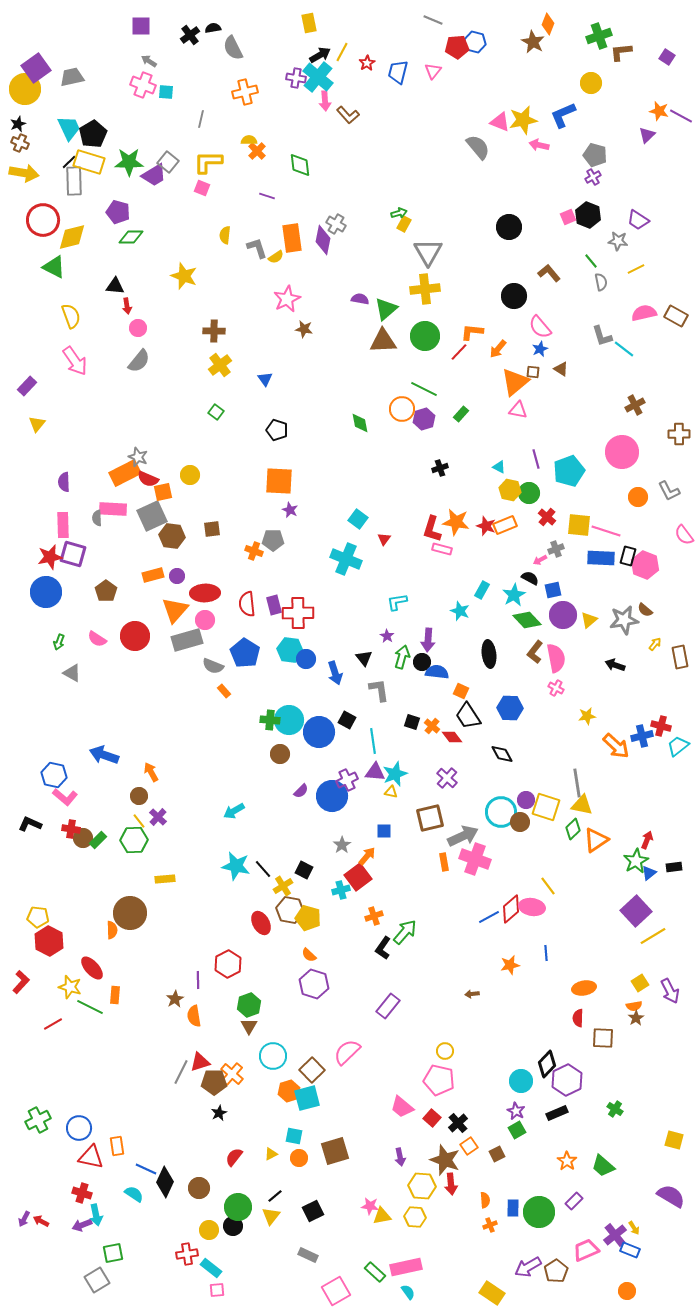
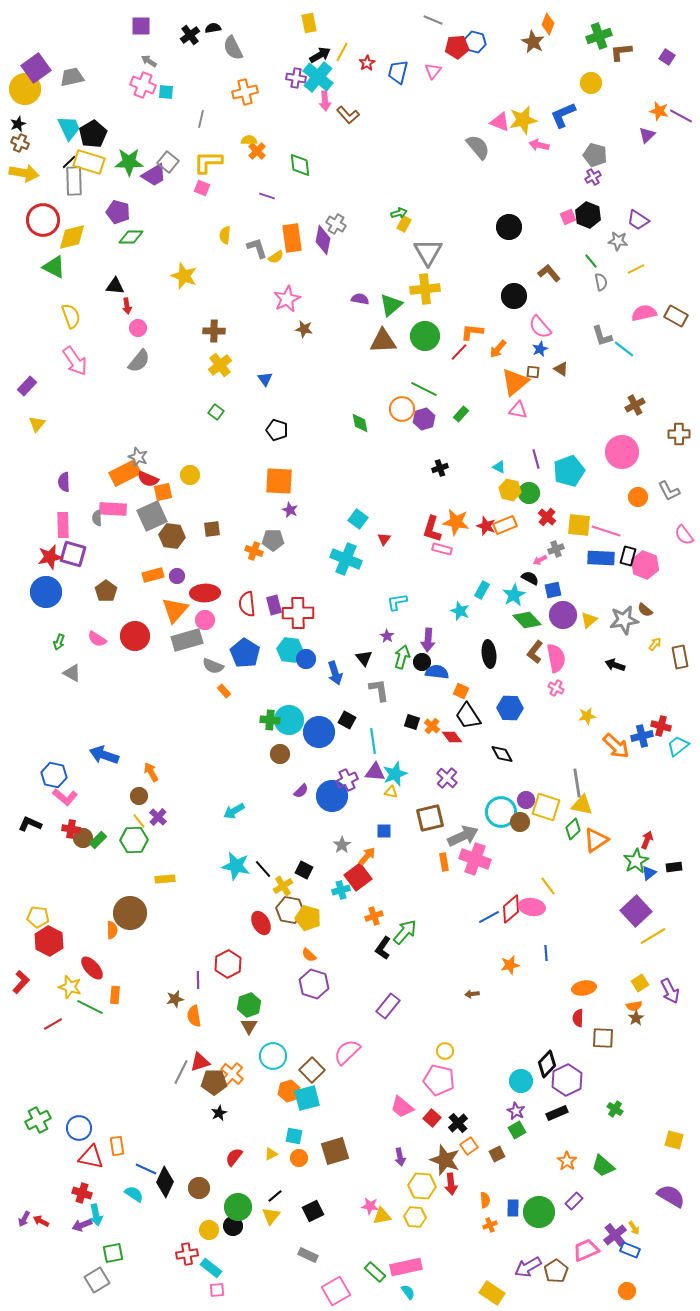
green triangle at (386, 309): moved 5 px right, 4 px up
brown star at (175, 999): rotated 18 degrees clockwise
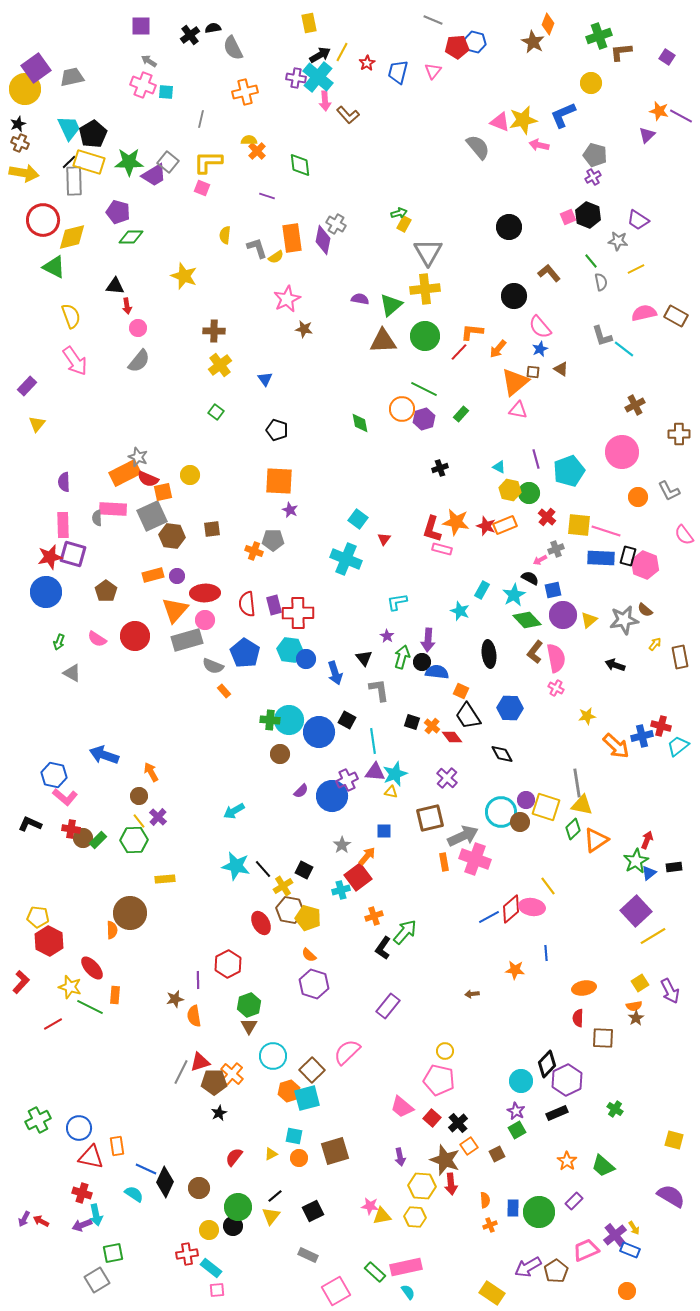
orange star at (510, 965): moved 5 px right, 5 px down; rotated 18 degrees clockwise
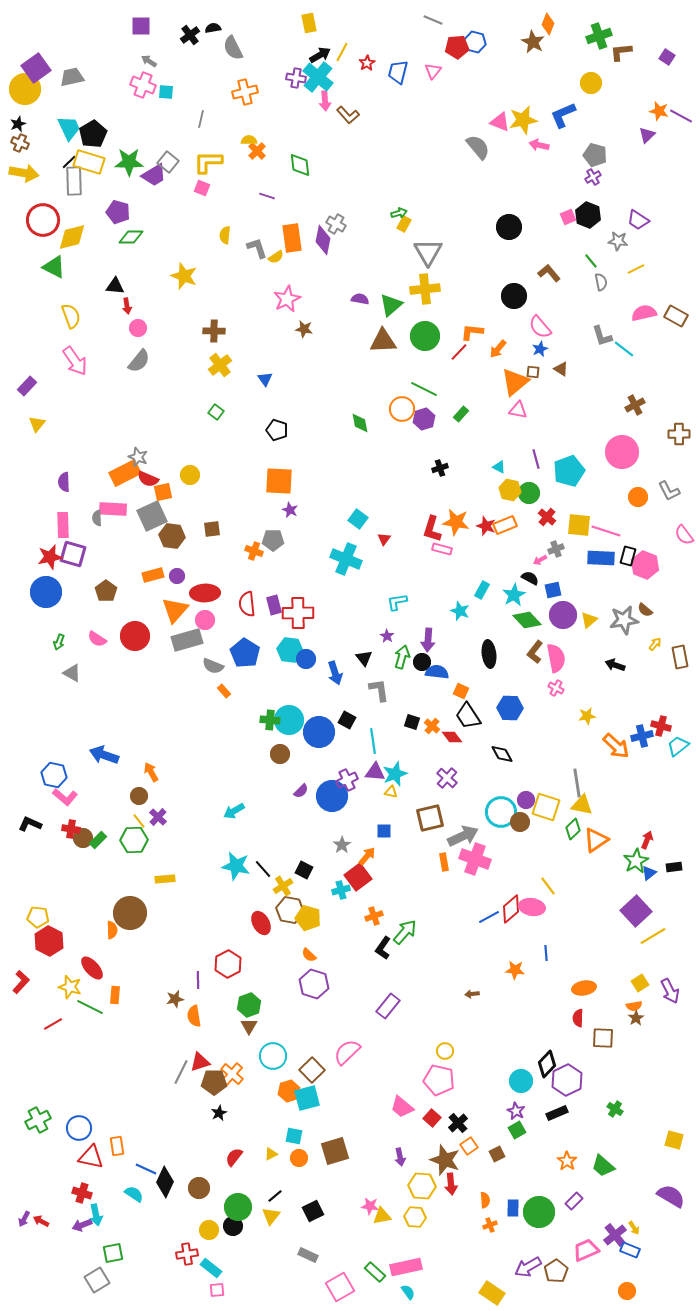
pink square at (336, 1291): moved 4 px right, 4 px up
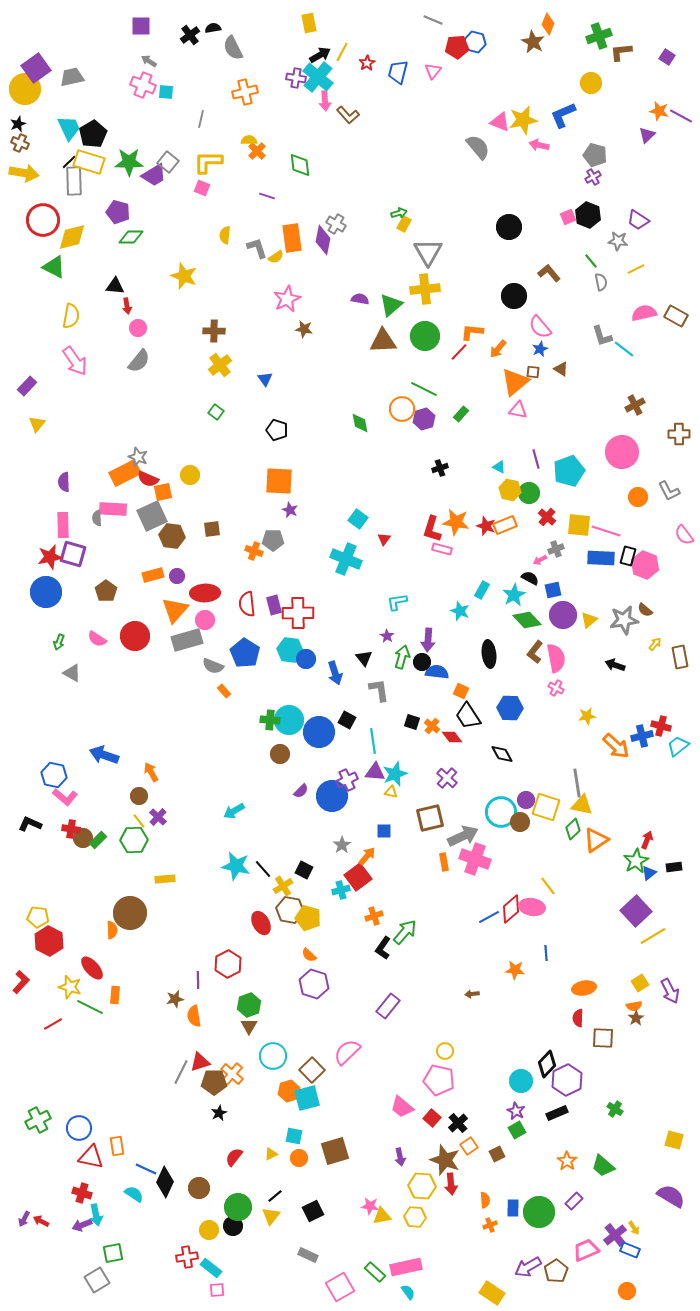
yellow semicircle at (71, 316): rotated 30 degrees clockwise
red cross at (187, 1254): moved 3 px down
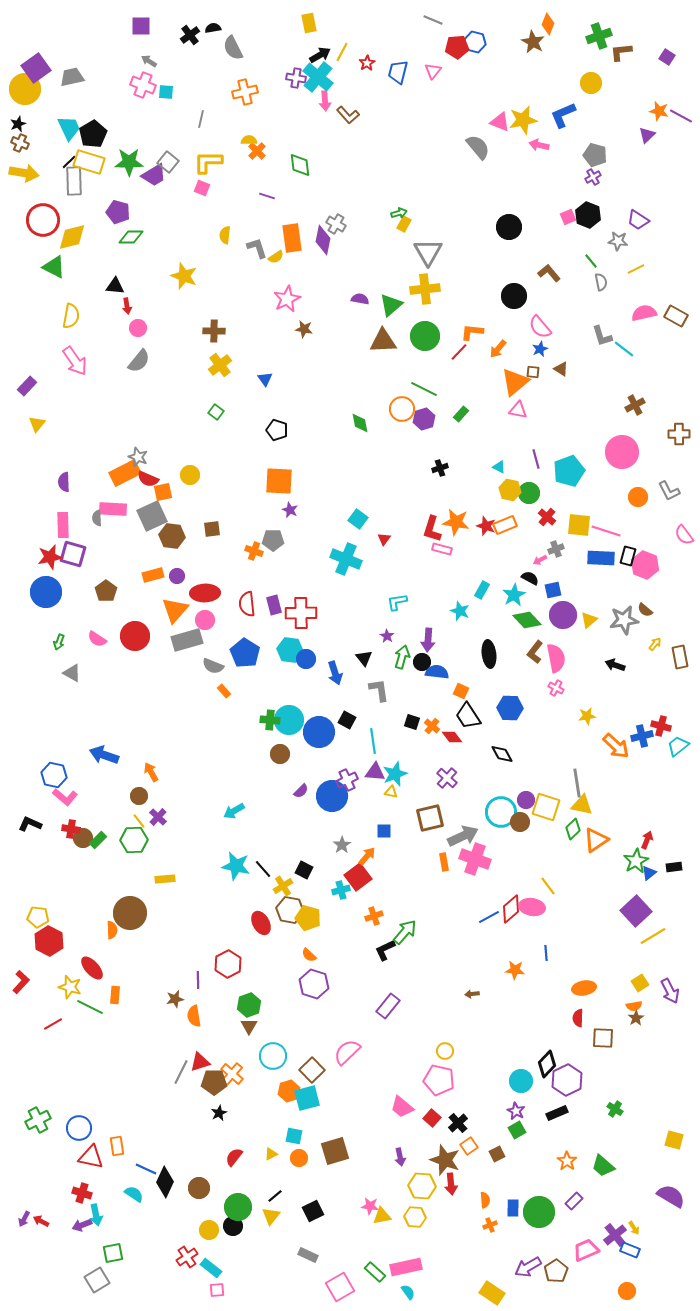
red cross at (298, 613): moved 3 px right
black L-shape at (383, 948): moved 2 px right, 2 px down; rotated 30 degrees clockwise
red cross at (187, 1257): rotated 25 degrees counterclockwise
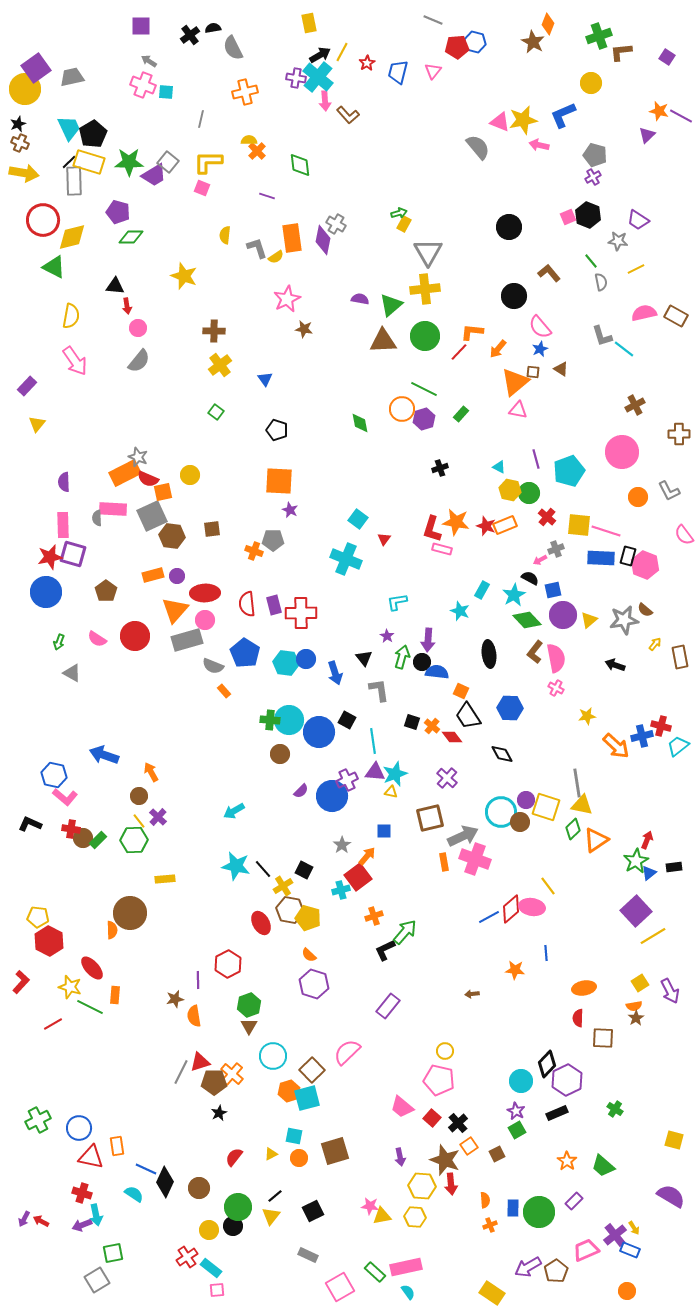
cyan hexagon at (290, 650): moved 4 px left, 13 px down
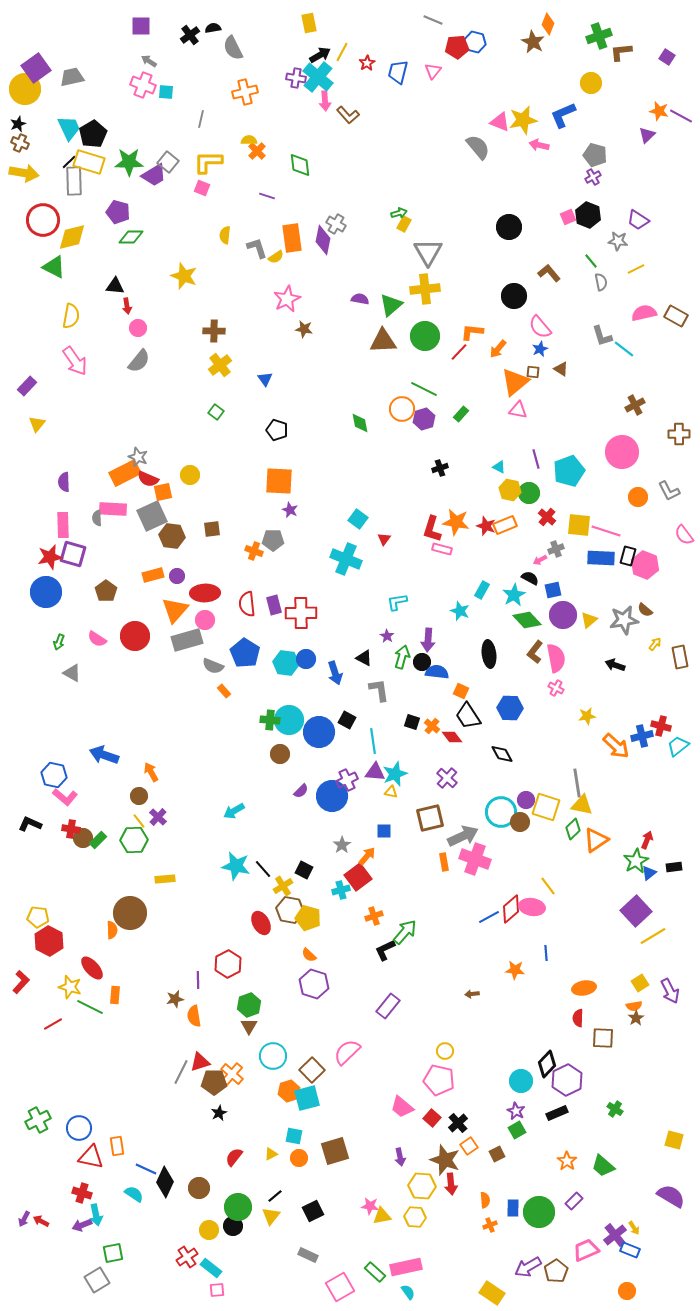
black triangle at (364, 658): rotated 24 degrees counterclockwise
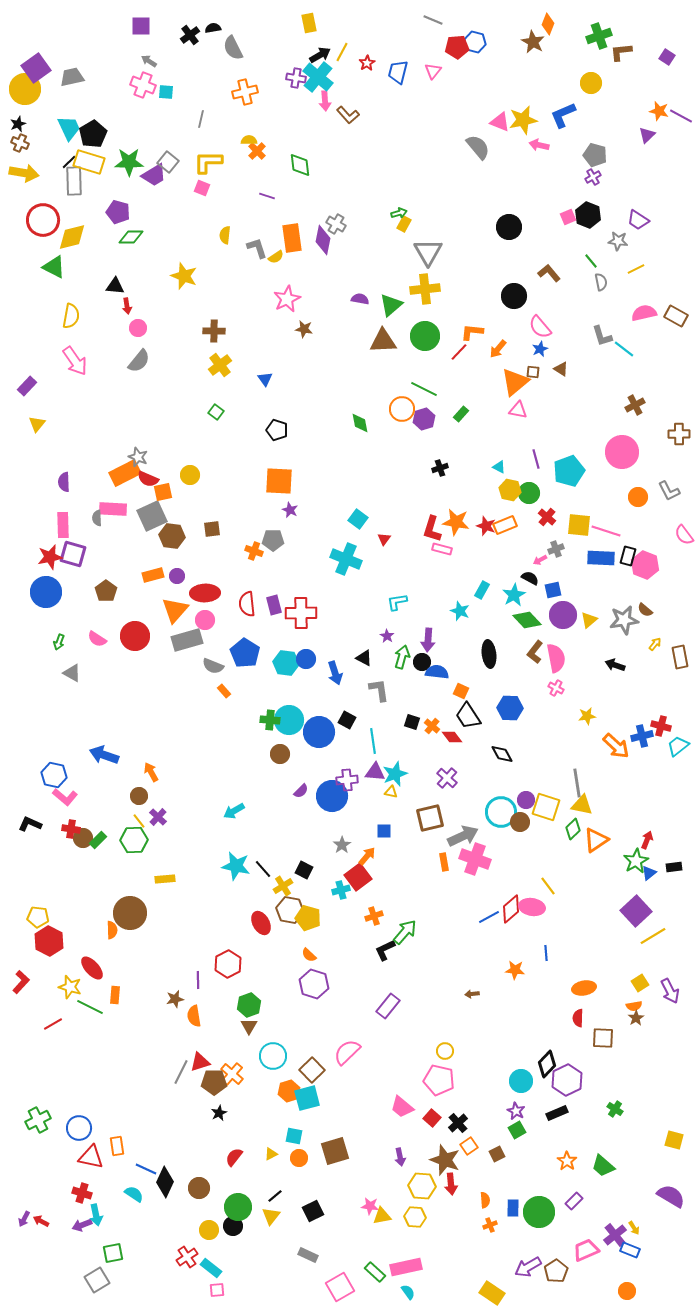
purple cross at (347, 780): rotated 20 degrees clockwise
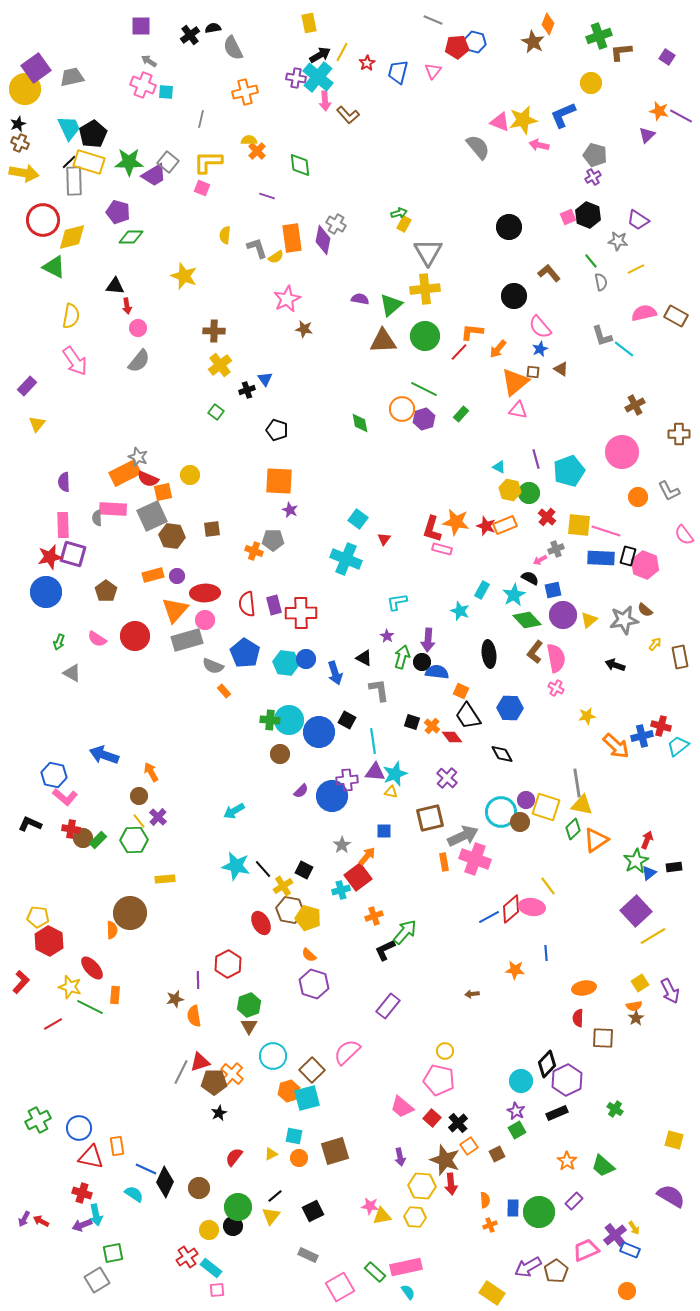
black cross at (440, 468): moved 193 px left, 78 px up
